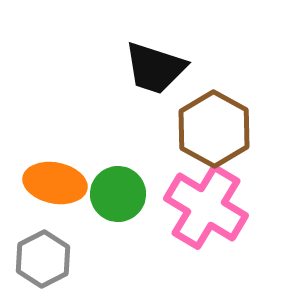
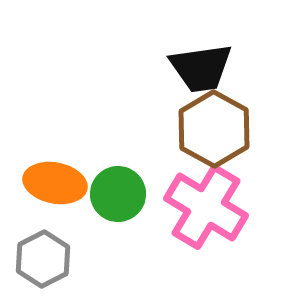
black trapezoid: moved 46 px right; rotated 26 degrees counterclockwise
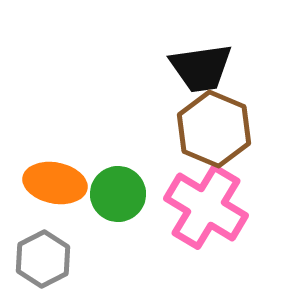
brown hexagon: rotated 6 degrees counterclockwise
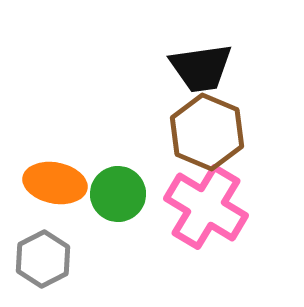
brown hexagon: moved 7 px left, 3 px down
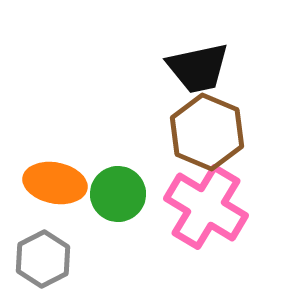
black trapezoid: moved 3 px left; rotated 4 degrees counterclockwise
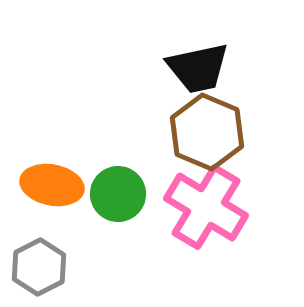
orange ellipse: moved 3 px left, 2 px down
gray hexagon: moved 4 px left, 8 px down
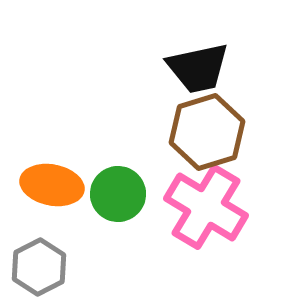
brown hexagon: rotated 20 degrees clockwise
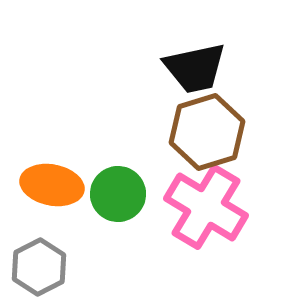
black trapezoid: moved 3 px left
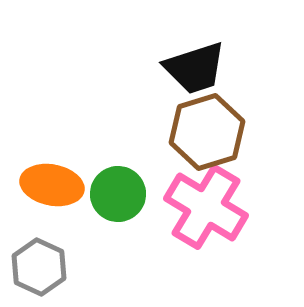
black trapezoid: rotated 6 degrees counterclockwise
gray hexagon: rotated 8 degrees counterclockwise
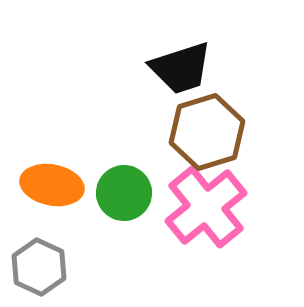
black trapezoid: moved 14 px left
green circle: moved 6 px right, 1 px up
pink cross: rotated 20 degrees clockwise
